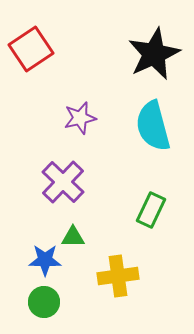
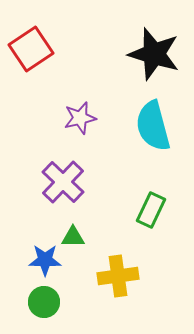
black star: rotated 30 degrees counterclockwise
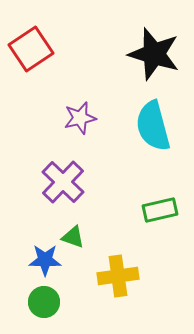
green rectangle: moved 9 px right; rotated 52 degrees clockwise
green triangle: rotated 20 degrees clockwise
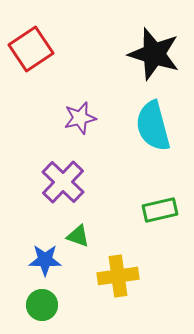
green triangle: moved 5 px right, 1 px up
green circle: moved 2 px left, 3 px down
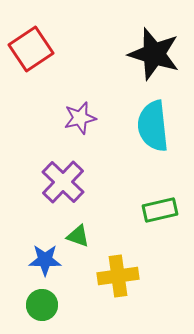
cyan semicircle: rotated 9 degrees clockwise
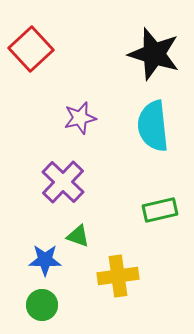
red square: rotated 9 degrees counterclockwise
